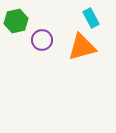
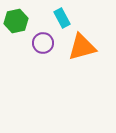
cyan rectangle: moved 29 px left
purple circle: moved 1 px right, 3 px down
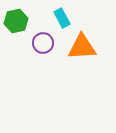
orange triangle: rotated 12 degrees clockwise
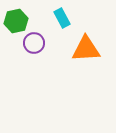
purple circle: moved 9 px left
orange triangle: moved 4 px right, 2 px down
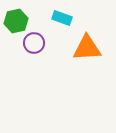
cyan rectangle: rotated 42 degrees counterclockwise
orange triangle: moved 1 px right, 1 px up
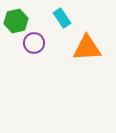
cyan rectangle: rotated 36 degrees clockwise
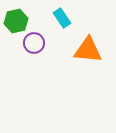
orange triangle: moved 1 px right, 2 px down; rotated 8 degrees clockwise
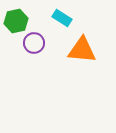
cyan rectangle: rotated 24 degrees counterclockwise
orange triangle: moved 6 px left
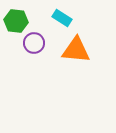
green hexagon: rotated 20 degrees clockwise
orange triangle: moved 6 px left
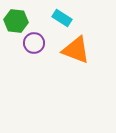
orange triangle: rotated 16 degrees clockwise
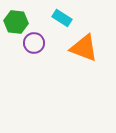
green hexagon: moved 1 px down
orange triangle: moved 8 px right, 2 px up
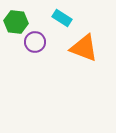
purple circle: moved 1 px right, 1 px up
